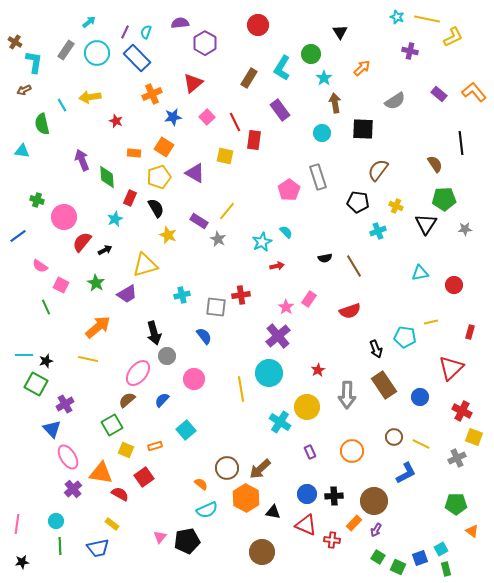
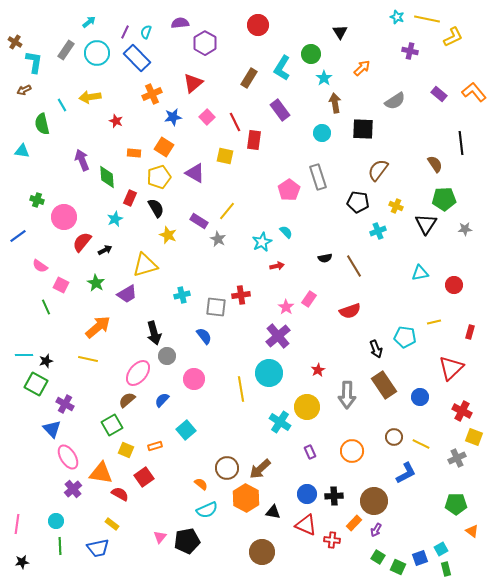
yellow line at (431, 322): moved 3 px right
purple cross at (65, 404): rotated 30 degrees counterclockwise
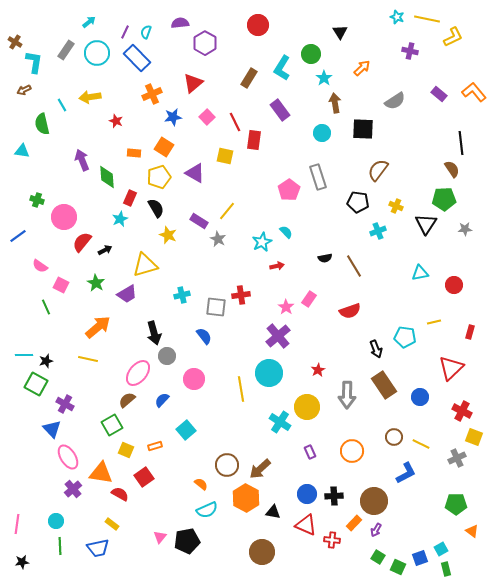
brown semicircle at (435, 164): moved 17 px right, 5 px down
cyan star at (115, 219): moved 5 px right
brown circle at (227, 468): moved 3 px up
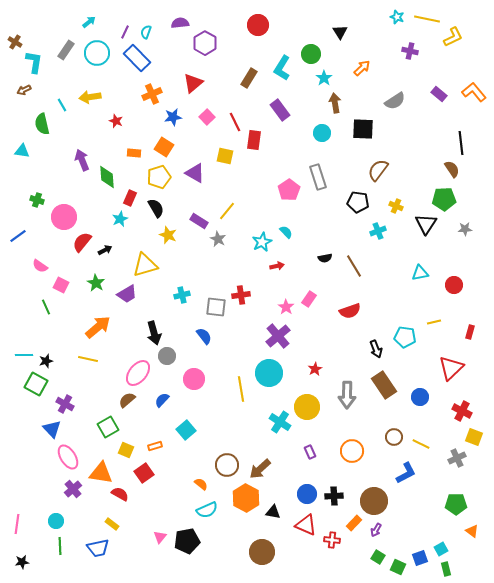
red star at (318, 370): moved 3 px left, 1 px up
green square at (112, 425): moved 4 px left, 2 px down
red square at (144, 477): moved 4 px up
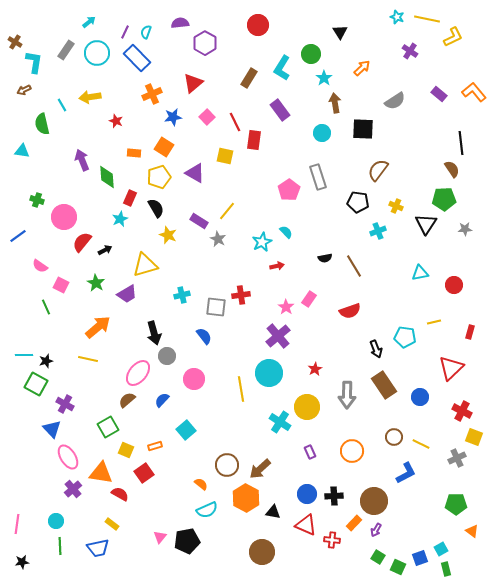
purple cross at (410, 51): rotated 21 degrees clockwise
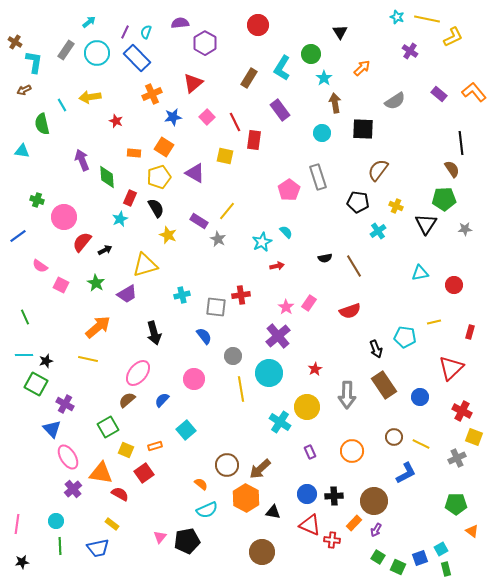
cyan cross at (378, 231): rotated 14 degrees counterclockwise
pink rectangle at (309, 299): moved 4 px down
green line at (46, 307): moved 21 px left, 10 px down
gray circle at (167, 356): moved 66 px right
red triangle at (306, 525): moved 4 px right
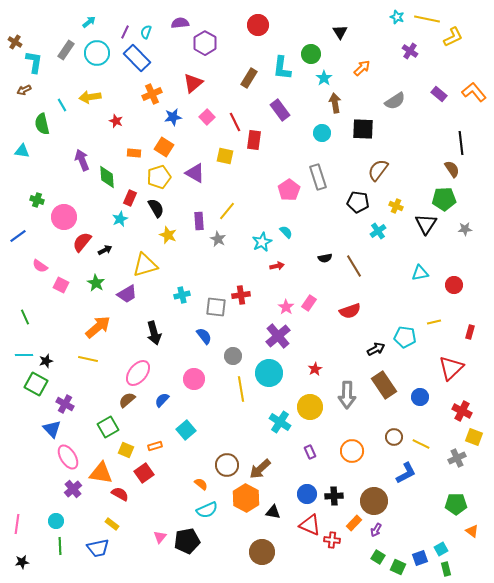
cyan L-shape at (282, 68): rotated 25 degrees counterclockwise
purple rectangle at (199, 221): rotated 54 degrees clockwise
black arrow at (376, 349): rotated 96 degrees counterclockwise
yellow circle at (307, 407): moved 3 px right
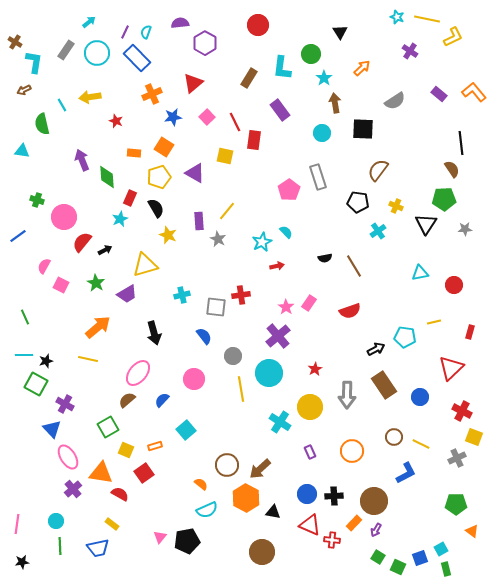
pink semicircle at (40, 266): moved 4 px right; rotated 84 degrees clockwise
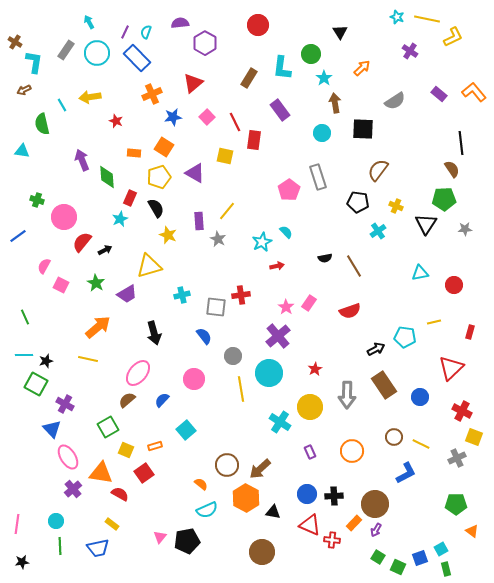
cyan arrow at (89, 22): rotated 80 degrees counterclockwise
yellow triangle at (145, 265): moved 4 px right, 1 px down
brown circle at (374, 501): moved 1 px right, 3 px down
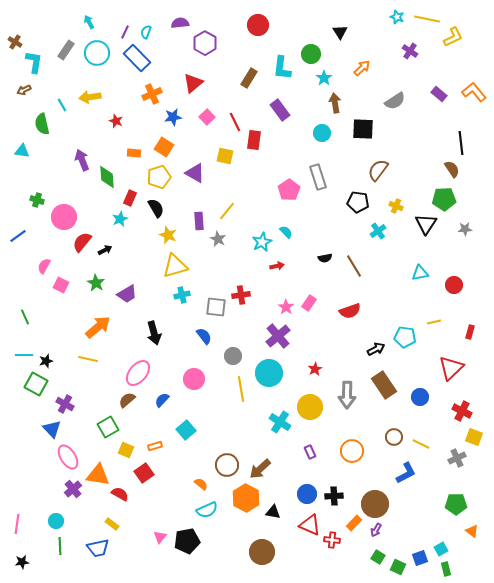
yellow triangle at (149, 266): moved 26 px right
orange triangle at (101, 473): moved 3 px left, 2 px down
